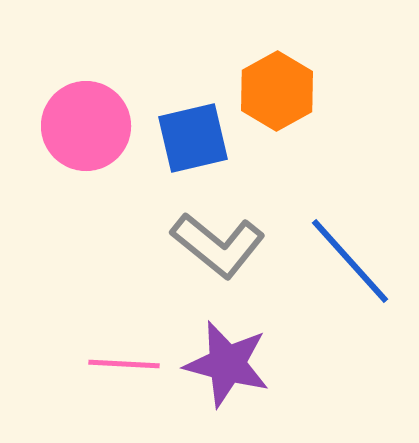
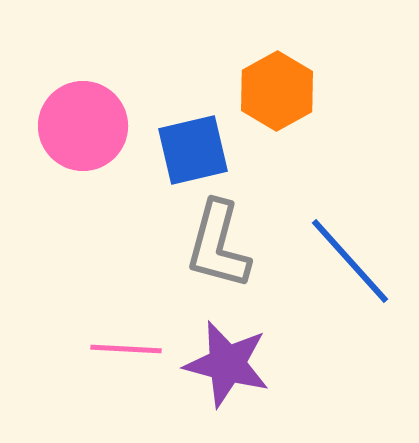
pink circle: moved 3 px left
blue square: moved 12 px down
gray L-shape: rotated 66 degrees clockwise
pink line: moved 2 px right, 15 px up
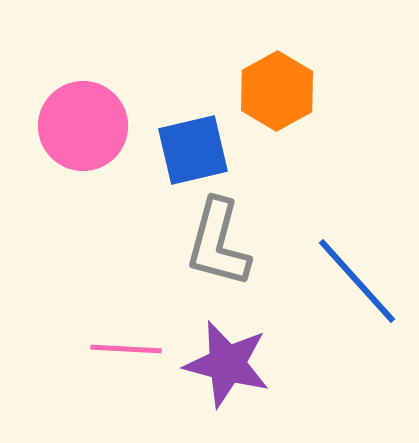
gray L-shape: moved 2 px up
blue line: moved 7 px right, 20 px down
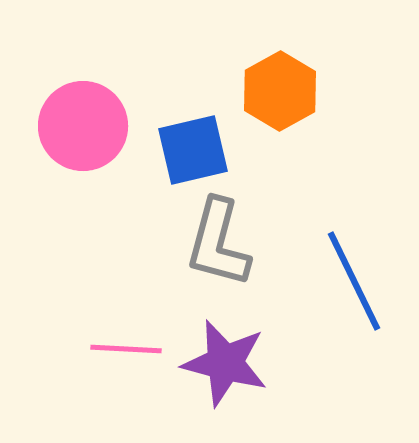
orange hexagon: moved 3 px right
blue line: moved 3 px left; rotated 16 degrees clockwise
purple star: moved 2 px left, 1 px up
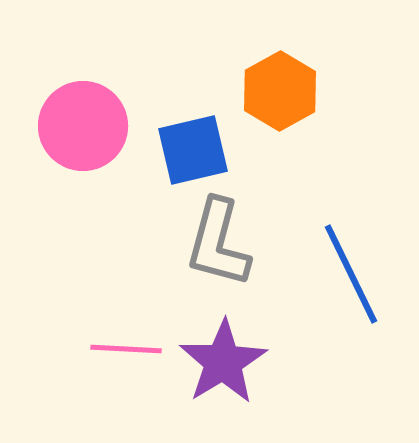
blue line: moved 3 px left, 7 px up
purple star: moved 2 px left, 1 px up; rotated 26 degrees clockwise
